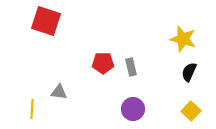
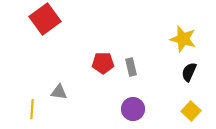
red square: moved 1 px left, 2 px up; rotated 36 degrees clockwise
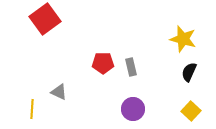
gray triangle: rotated 18 degrees clockwise
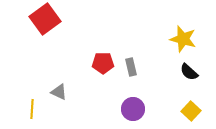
black semicircle: rotated 72 degrees counterclockwise
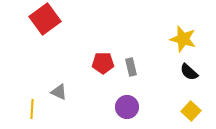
purple circle: moved 6 px left, 2 px up
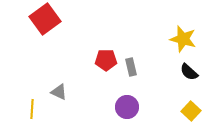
red pentagon: moved 3 px right, 3 px up
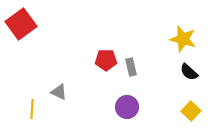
red square: moved 24 px left, 5 px down
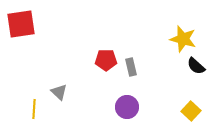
red square: rotated 28 degrees clockwise
black semicircle: moved 7 px right, 6 px up
gray triangle: rotated 18 degrees clockwise
yellow line: moved 2 px right
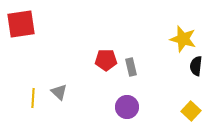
black semicircle: rotated 54 degrees clockwise
yellow line: moved 1 px left, 11 px up
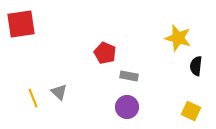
yellow star: moved 5 px left, 1 px up
red pentagon: moved 1 px left, 7 px up; rotated 25 degrees clockwise
gray rectangle: moved 2 px left, 9 px down; rotated 66 degrees counterclockwise
yellow line: rotated 24 degrees counterclockwise
yellow square: rotated 18 degrees counterclockwise
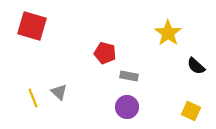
red square: moved 11 px right, 2 px down; rotated 24 degrees clockwise
yellow star: moved 10 px left, 5 px up; rotated 20 degrees clockwise
red pentagon: rotated 10 degrees counterclockwise
black semicircle: rotated 54 degrees counterclockwise
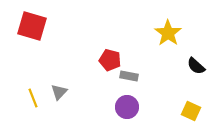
red pentagon: moved 5 px right, 7 px down
gray triangle: rotated 30 degrees clockwise
